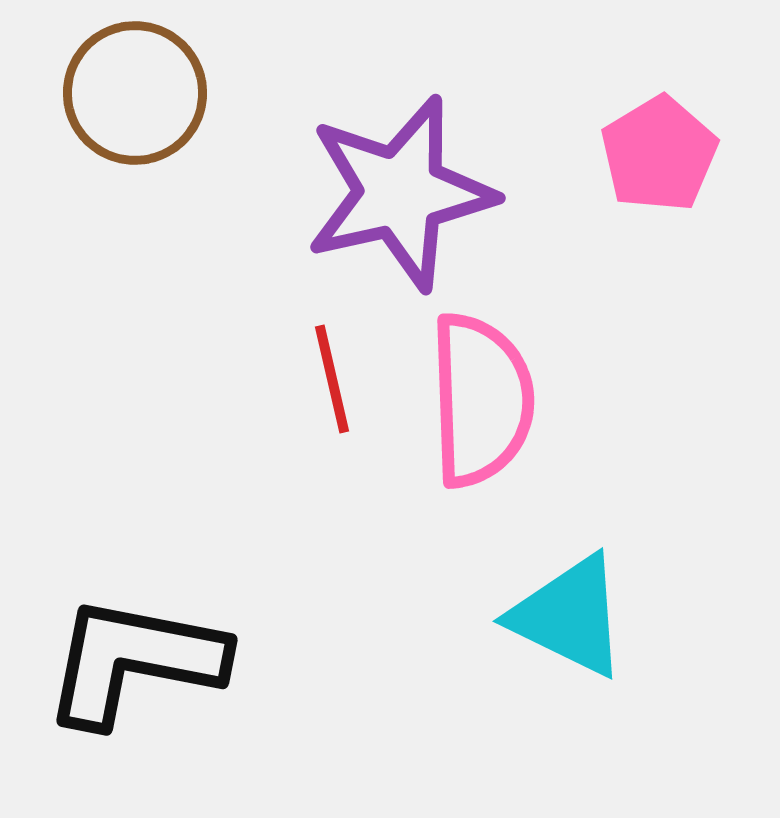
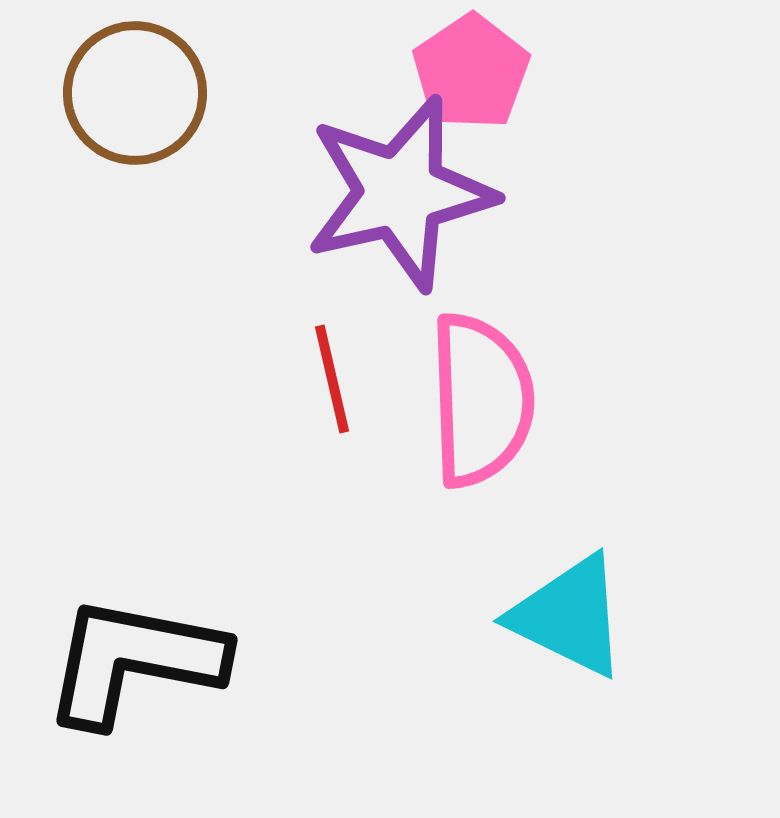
pink pentagon: moved 188 px left, 82 px up; rotated 3 degrees counterclockwise
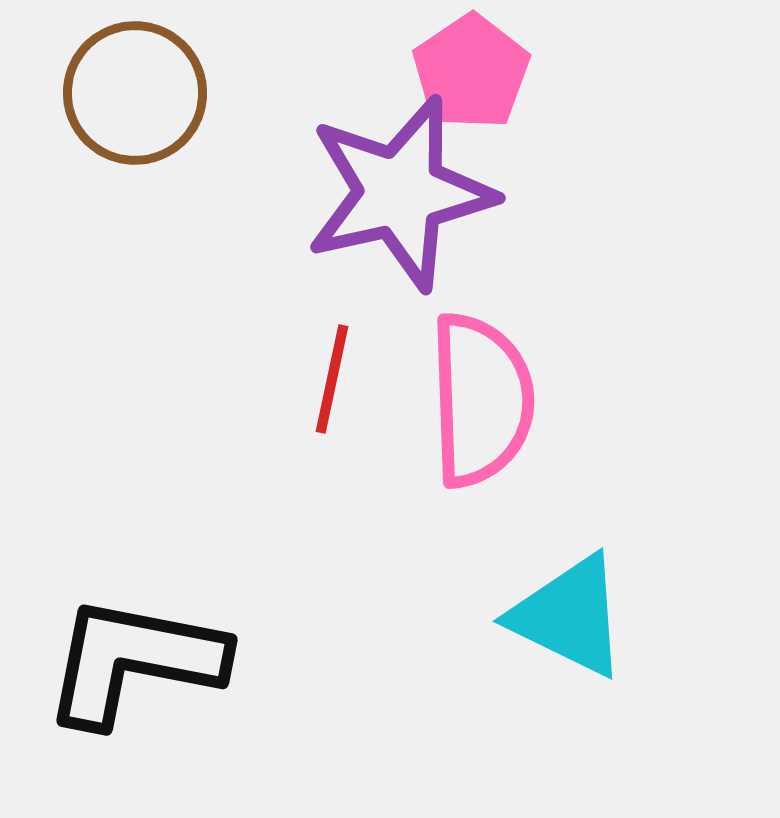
red line: rotated 25 degrees clockwise
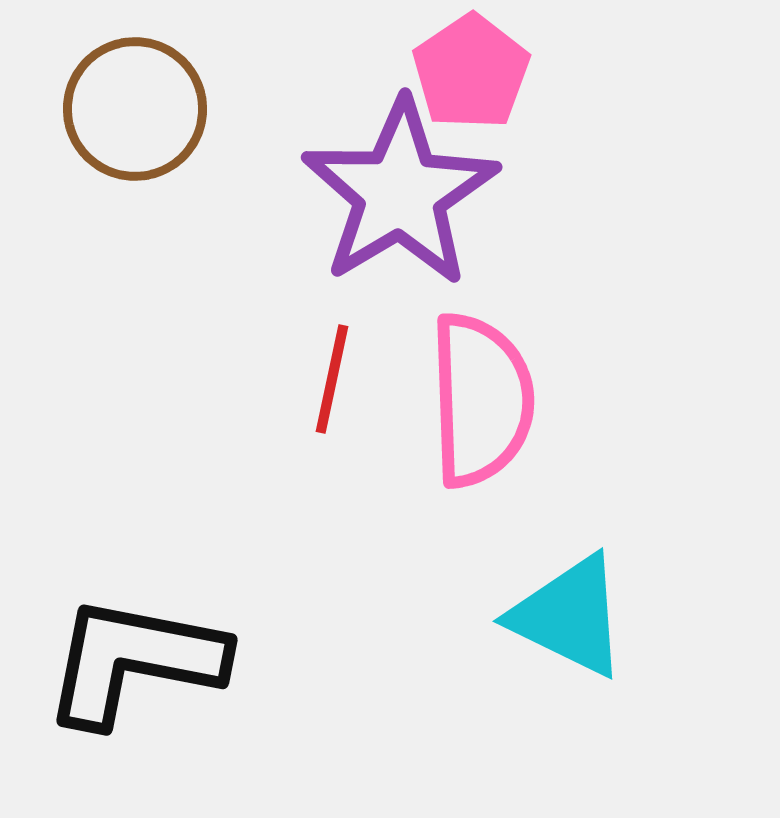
brown circle: moved 16 px down
purple star: rotated 18 degrees counterclockwise
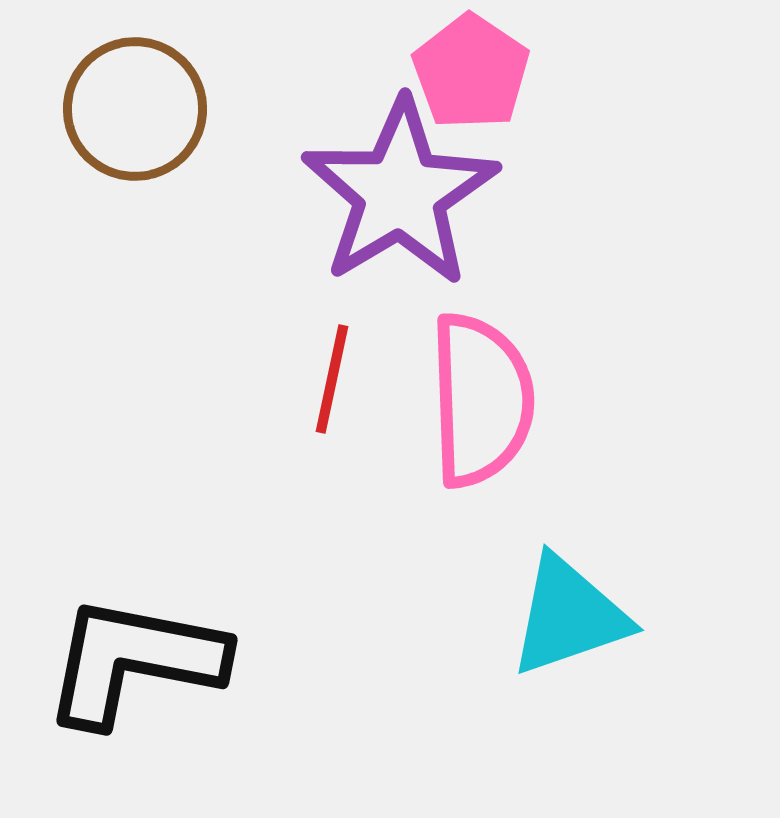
pink pentagon: rotated 4 degrees counterclockwise
cyan triangle: rotated 45 degrees counterclockwise
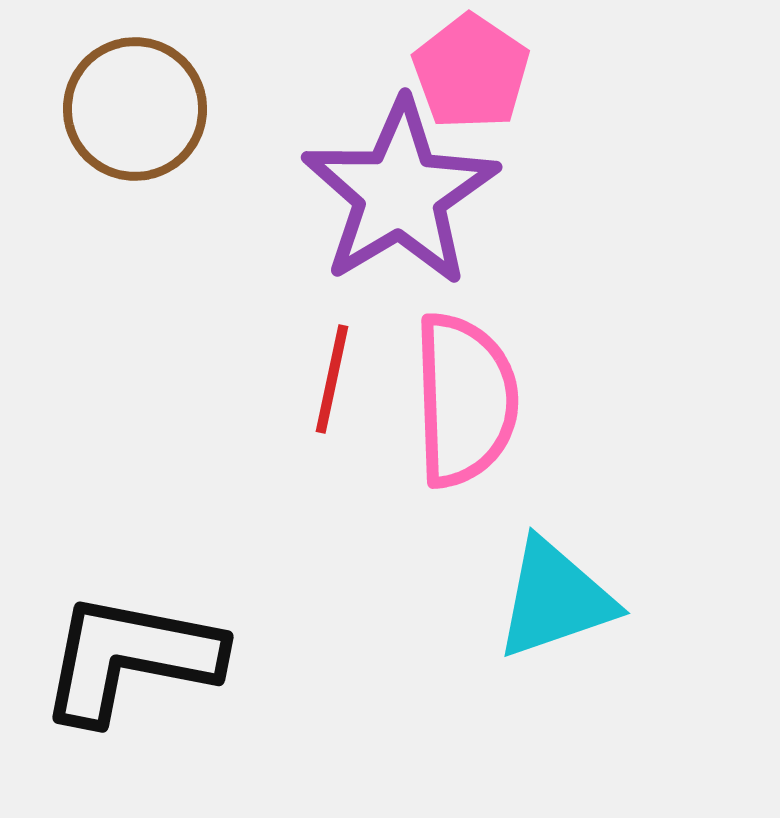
pink semicircle: moved 16 px left
cyan triangle: moved 14 px left, 17 px up
black L-shape: moved 4 px left, 3 px up
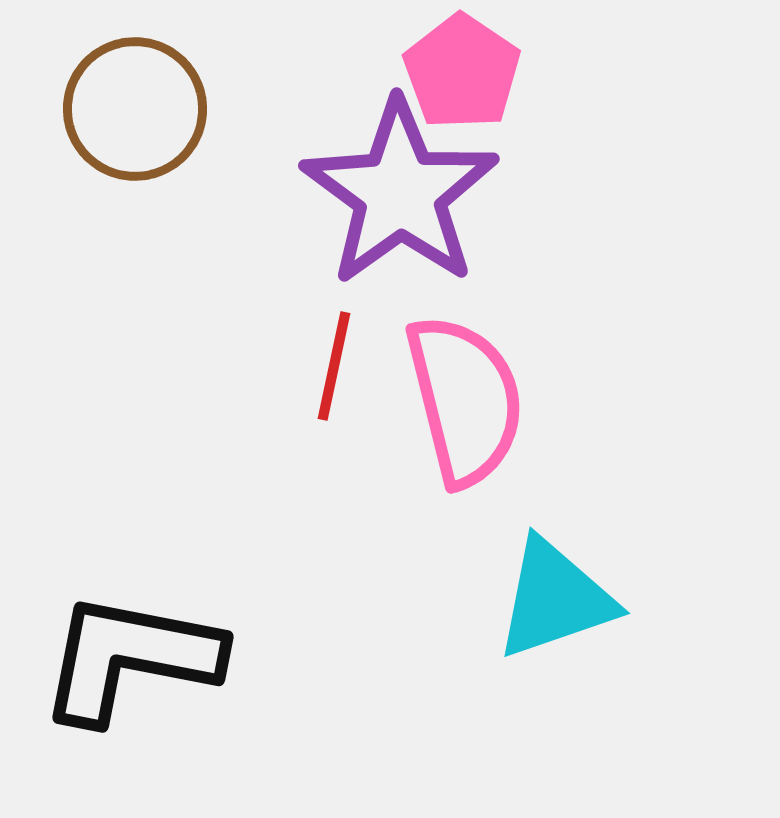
pink pentagon: moved 9 px left
purple star: rotated 5 degrees counterclockwise
red line: moved 2 px right, 13 px up
pink semicircle: rotated 12 degrees counterclockwise
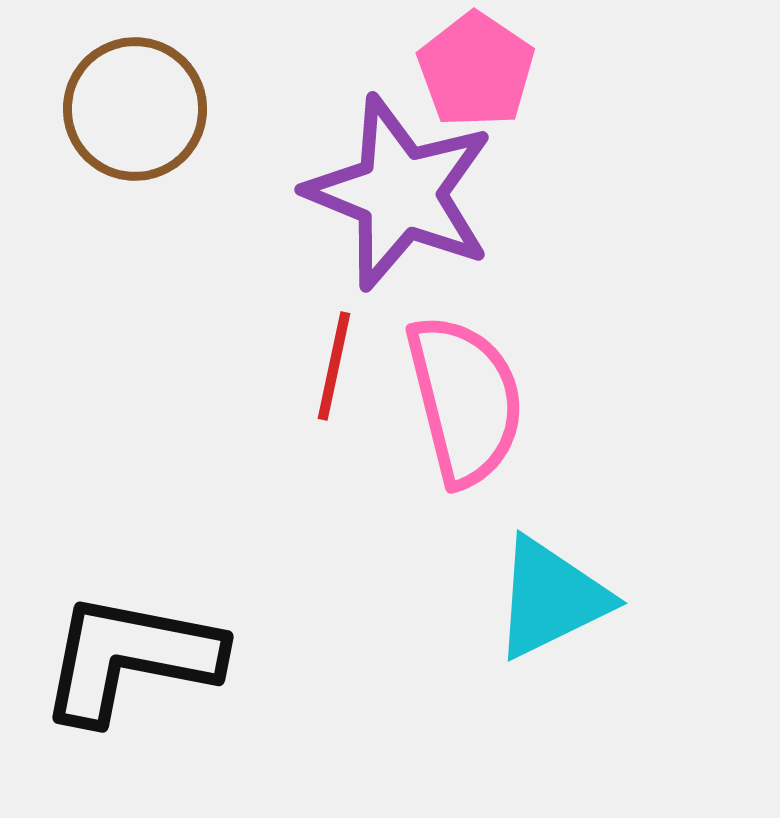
pink pentagon: moved 14 px right, 2 px up
purple star: rotated 14 degrees counterclockwise
cyan triangle: moved 4 px left, 1 px up; rotated 7 degrees counterclockwise
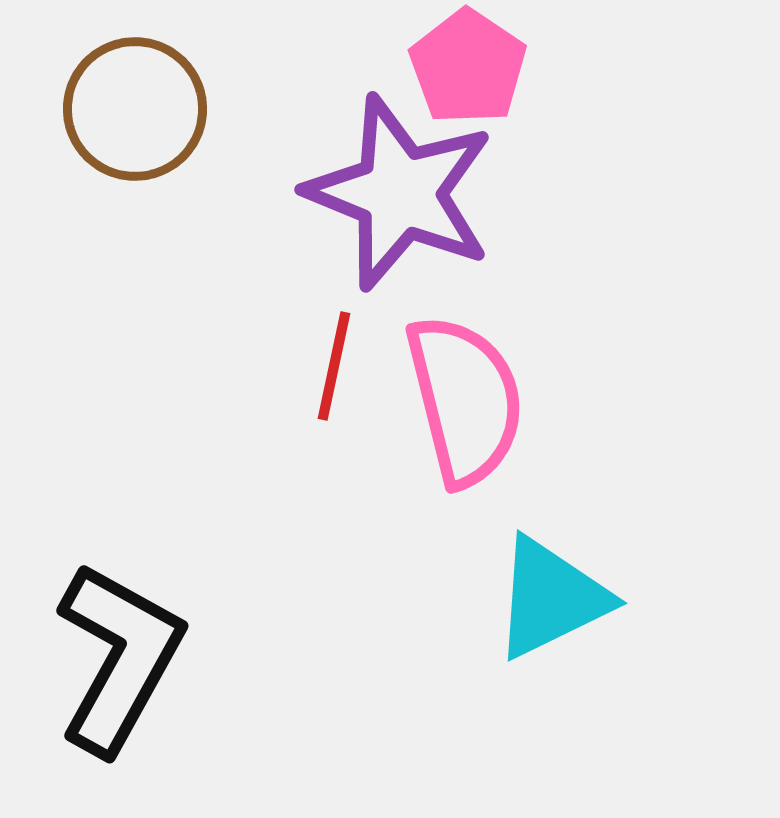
pink pentagon: moved 8 px left, 3 px up
black L-shape: moved 11 px left; rotated 108 degrees clockwise
